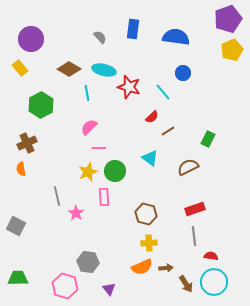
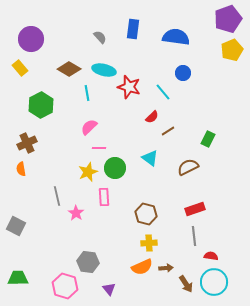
green circle at (115, 171): moved 3 px up
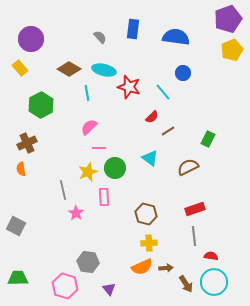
gray line at (57, 196): moved 6 px right, 6 px up
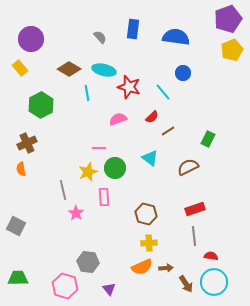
pink semicircle at (89, 127): moved 29 px right, 8 px up; rotated 24 degrees clockwise
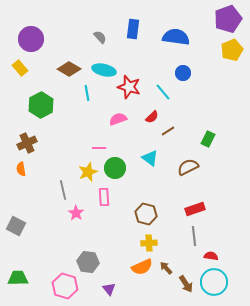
brown arrow at (166, 268): rotated 128 degrees counterclockwise
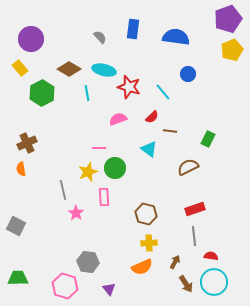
blue circle at (183, 73): moved 5 px right, 1 px down
green hexagon at (41, 105): moved 1 px right, 12 px up
brown line at (168, 131): moved 2 px right; rotated 40 degrees clockwise
cyan triangle at (150, 158): moved 1 px left, 9 px up
brown arrow at (166, 268): moved 9 px right, 6 px up; rotated 72 degrees clockwise
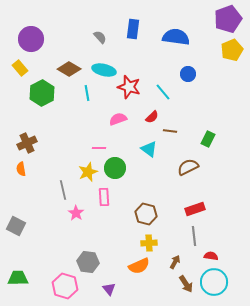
orange semicircle at (142, 267): moved 3 px left, 1 px up
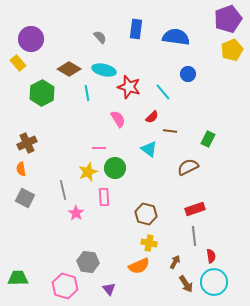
blue rectangle at (133, 29): moved 3 px right
yellow rectangle at (20, 68): moved 2 px left, 5 px up
pink semicircle at (118, 119): rotated 78 degrees clockwise
gray square at (16, 226): moved 9 px right, 28 px up
yellow cross at (149, 243): rotated 14 degrees clockwise
red semicircle at (211, 256): rotated 72 degrees clockwise
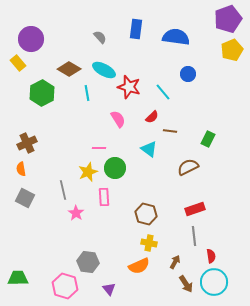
cyan ellipse at (104, 70): rotated 15 degrees clockwise
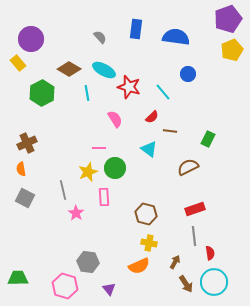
pink semicircle at (118, 119): moved 3 px left
red semicircle at (211, 256): moved 1 px left, 3 px up
